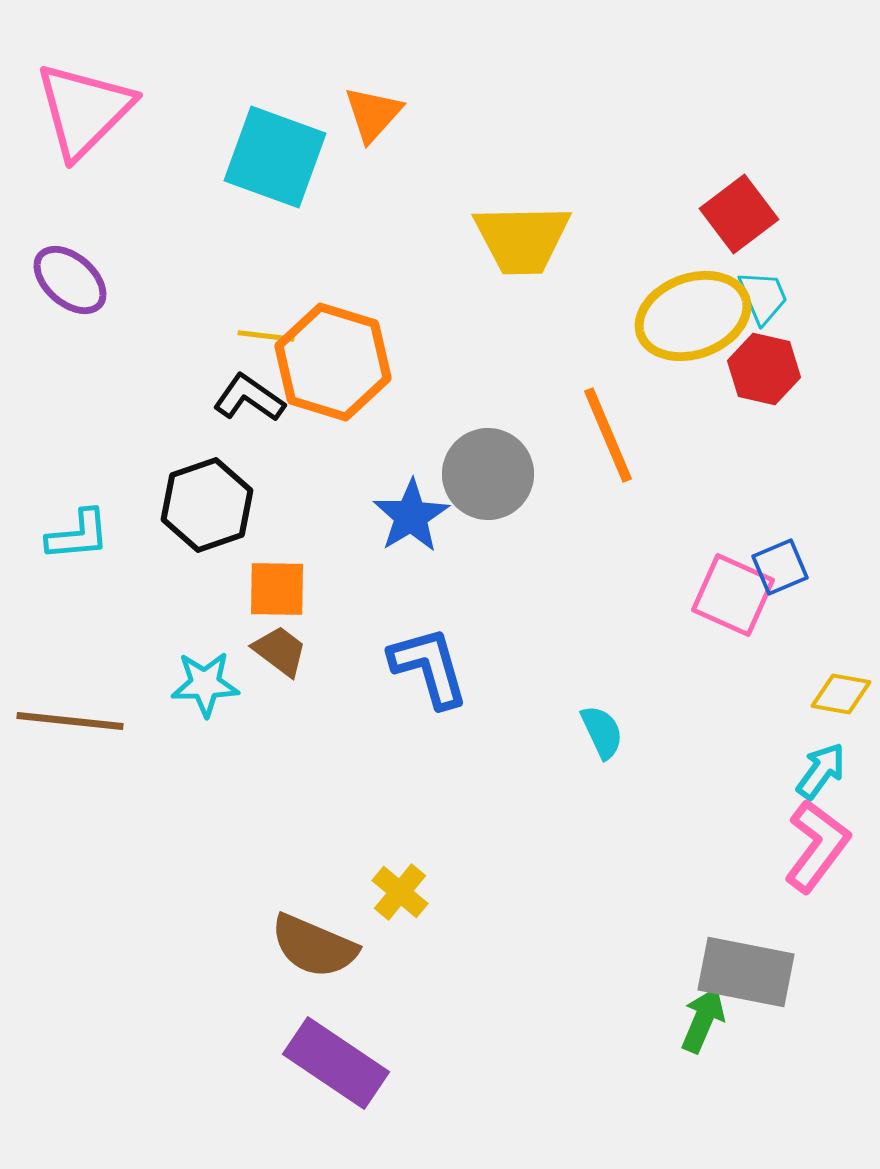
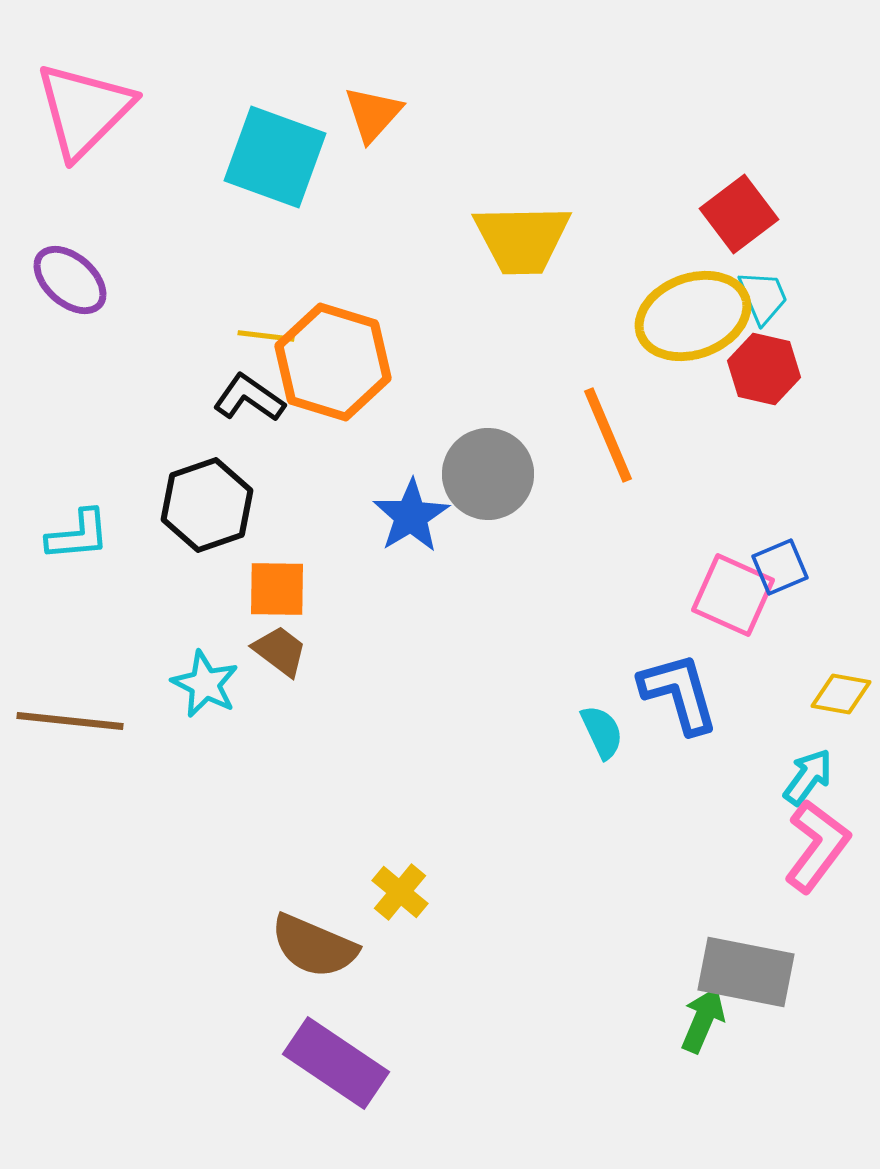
blue L-shape: moved 250 px right, 26 px down
cyan star: rotated 28 degrees clockwise
cyan arrow: moved 13 px left, 6 px down
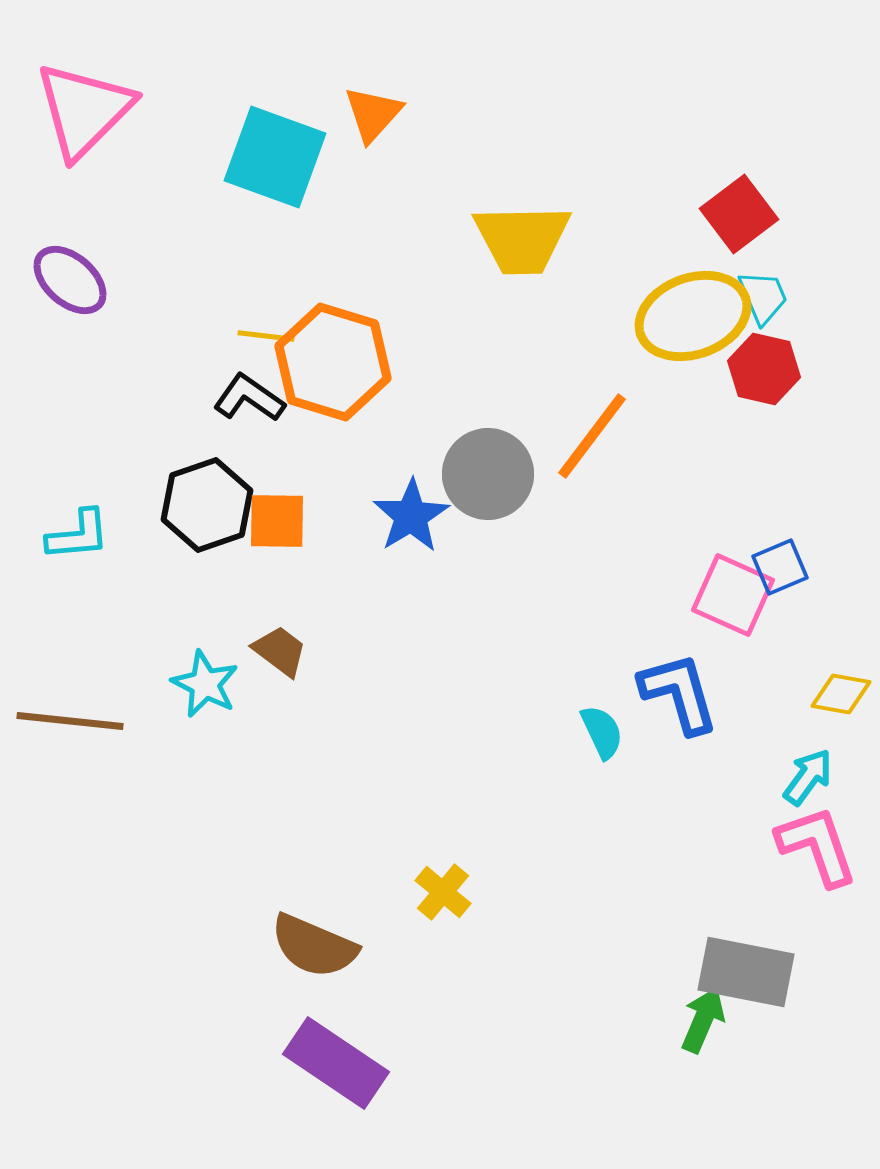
orange line: moved 16 px left, 1 px down; rotated 60 degrees clockwise
orange square: moved 68 px up
pink L-shape: rotated 56 degrees counterclockwise
yellow cross: moved 43 px right
